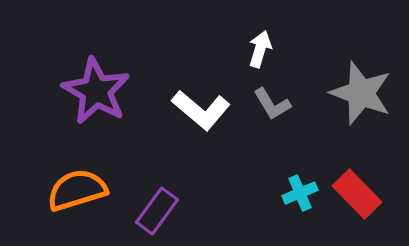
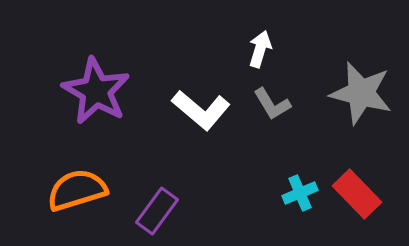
gray star: rotated 6 degrees counterclockwise
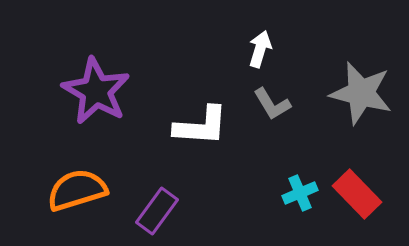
white L-shape: moved 16 px down; rotated 36 degrees counterclockwise
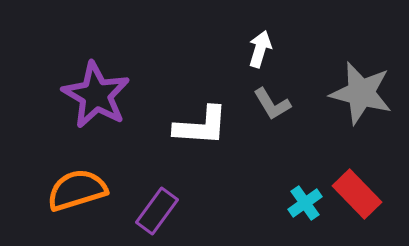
purple star: moved 4 px down
cyan cross: moved 5 px right, 10 px down; rotated 12 degrees counterclockwise
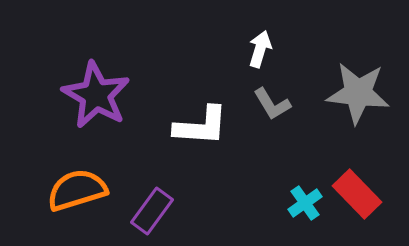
gray star: moved 3 px left; rotated 8 degrees counterclockwise
purple rectangle: moved 5 px left
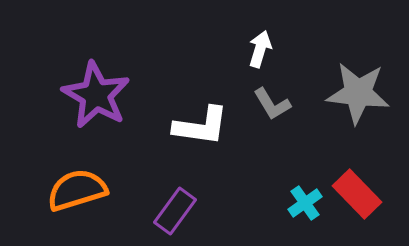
white L-shape: rotated 4 degrees clockwise
purple rectangle: moved 23 px right
